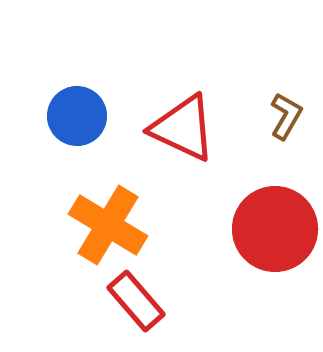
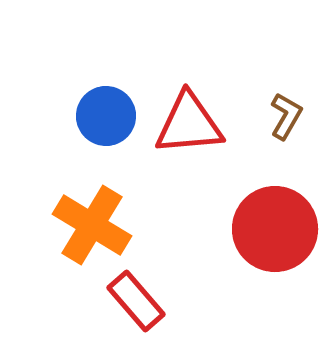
blue circle: moved 29 px right
red triangle: moved 6 px right, 4 px up; rotated 30 degrees counterclockwise
orange cross: moved 16 px left
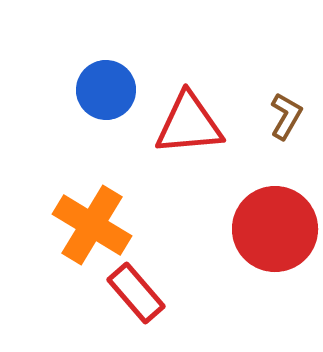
blue circle: moved 26 px up
red rectangle: moved 8 px up
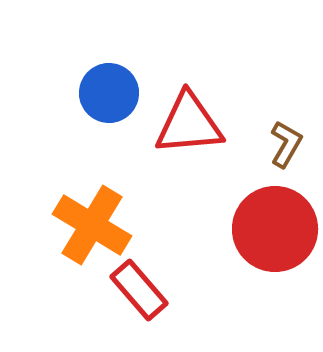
blue circle: moved 3 px right, 3 px down
brown L-shape: moved 28 px down
red rectangle: moved 3 px right, 3 px up
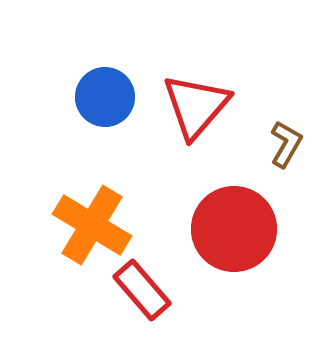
blue circle: moved 4 px left, 4 px down
red triangle: moved 7 px right, 18 px up; rotated 44 degrees counterclockwise
red circle: moved 41 px left
red rectangle: moved 3 px right
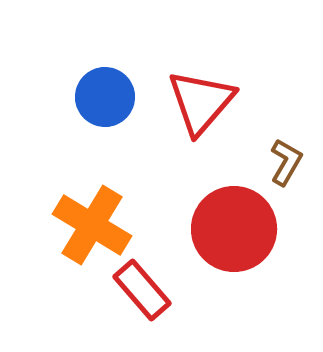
red triangle: moved 5 px right, 4 px up
brown L-shape: moved 18 px down
